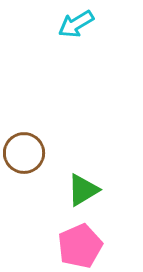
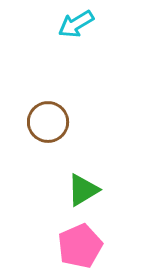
brown circle: moved 24 px right, 31 px up
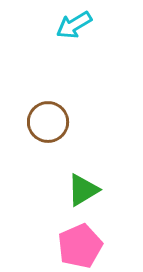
cyan arrow: moved 2 px left, 1 px down
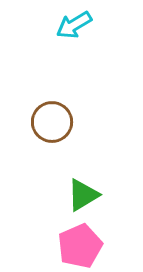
brown circle: moved 4 px right
green triangle: moved 5 px down
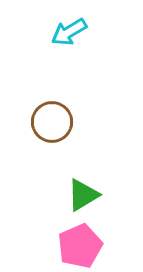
cyan arrow: moved 5 px left, 7 px down
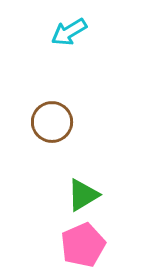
pink pentagon: moved 3 px right, 1 px up
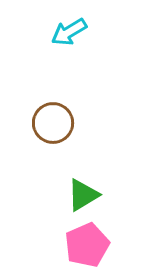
brown circle: moved 1 px right, 1 px down
pink pentagon: moved 4 px right
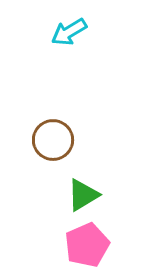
brown circle: moved 17 px down
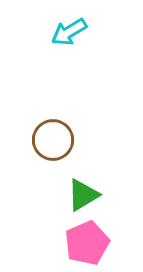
pink pentagon: moved 2 px up
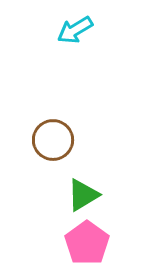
cyan arrow: moved 6 px right, 2 px up
pink pentagon: rotated 12 degrees counterclockwise
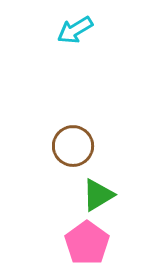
brown circle: moved 20 px right, 6 px down
green triangle: moved 15 px right
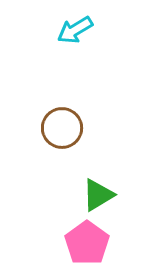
brown circle: moved 11 px left, 18 px up
